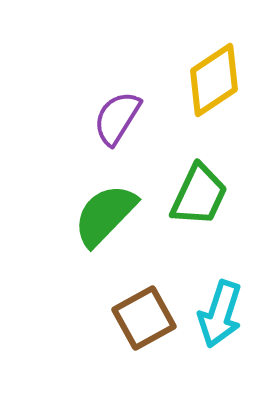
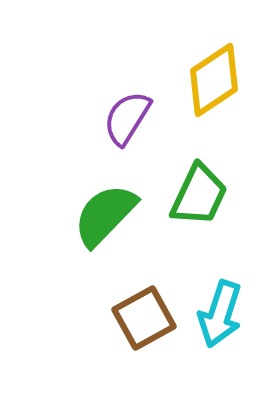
purple semicircle: moved 10 px right
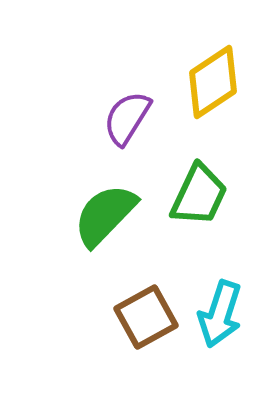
yellow diamond: moved 1 px left, 2 px down
brown square: moved 2 px right, 1 px up
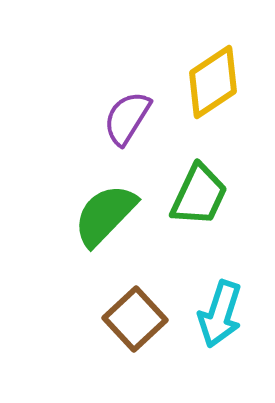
brown square: moved 11 px left, 2 px down; rotated 14 degrees counterclockwise
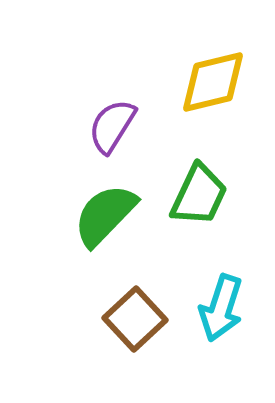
yellow diamond: rotated 20 degrees clockwise
purple semicircle: moved 15 px left, 8 px down
cyan arrow: moved 1 px right, 6 px up
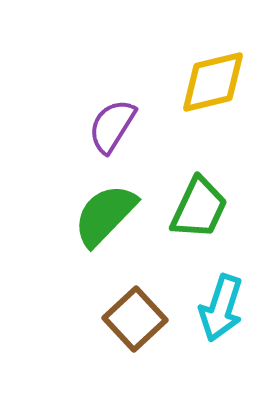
green trapezoid: moved 13 px down
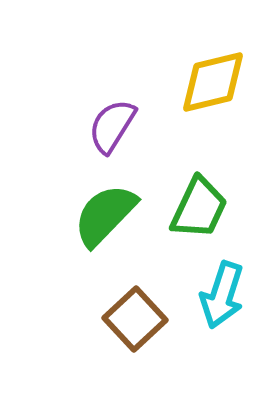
cyan arrow: moved 1 px right, 13 px up
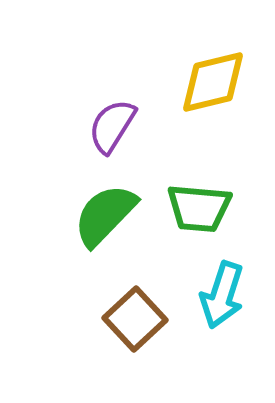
green trapezoid: rotated 70 degrees clockwise
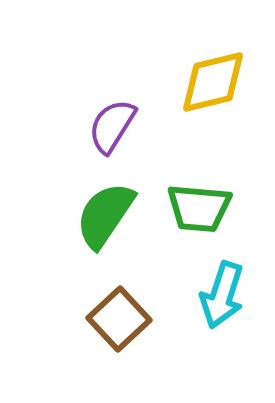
green semicircle: rotated 10 degrees counterclockwise
brown square: moved 16 px left
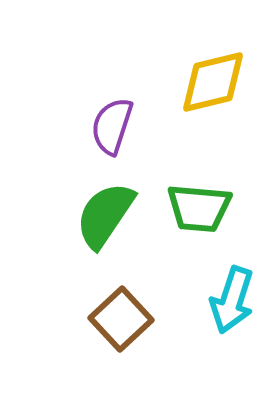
purple semicircle: rotated 14 degrees counterclockwise
cyan arrow: moved 10 px right, 5 px down
brown square: moved 2 px right
